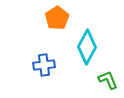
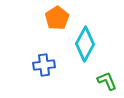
cyan diamond: moved 2 px left, 3 px up
green L-shape: moved 1 px left, 1 px down
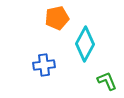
orange pentagon: rotated 20 degrees clockwise
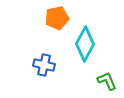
blue cross: rotated 20 degrees clockwise
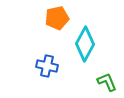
blue cross: moved 3 px right, 1 px down
green L-shape: moved 1 px down
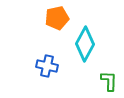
green L-shape: moved 2 px right, 1 px up; rotated 25 degrees clockwise
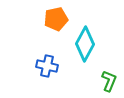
orange pentagon: moved 1 px left, 1 px down
green L-shape: rotated 20 degrees clockwise
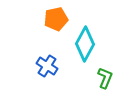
blue cross: rotated 20 degrees clockwise
green L-shape: moved 4 px left, 3 px up
